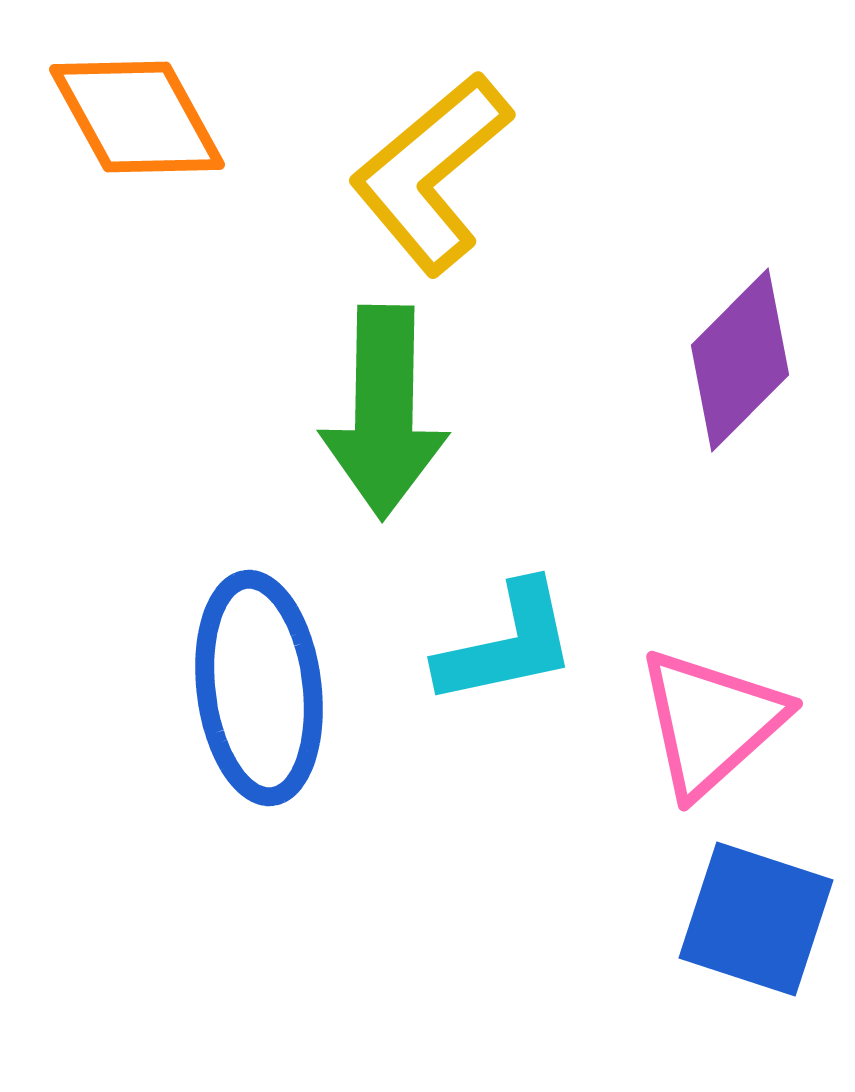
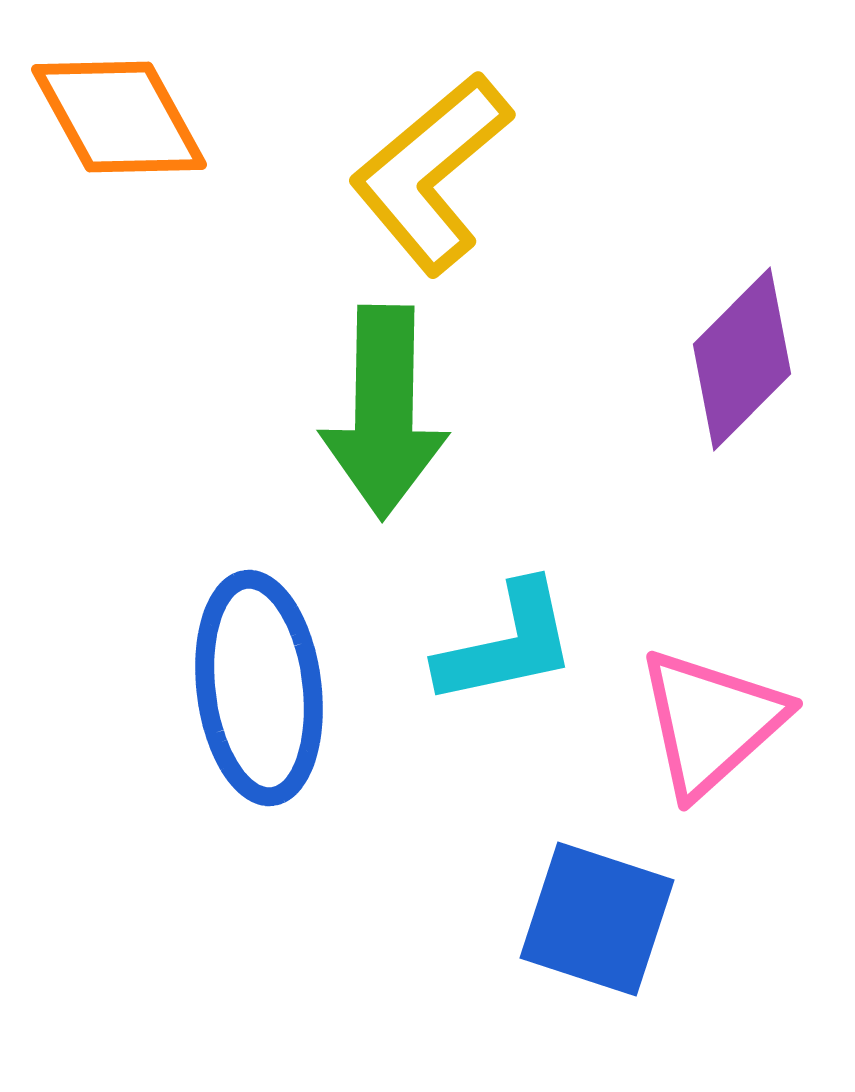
orange diamond: moved 18 px left
purple diamond: moved 2 px right, 1 px up
blue square: moved 159 px left
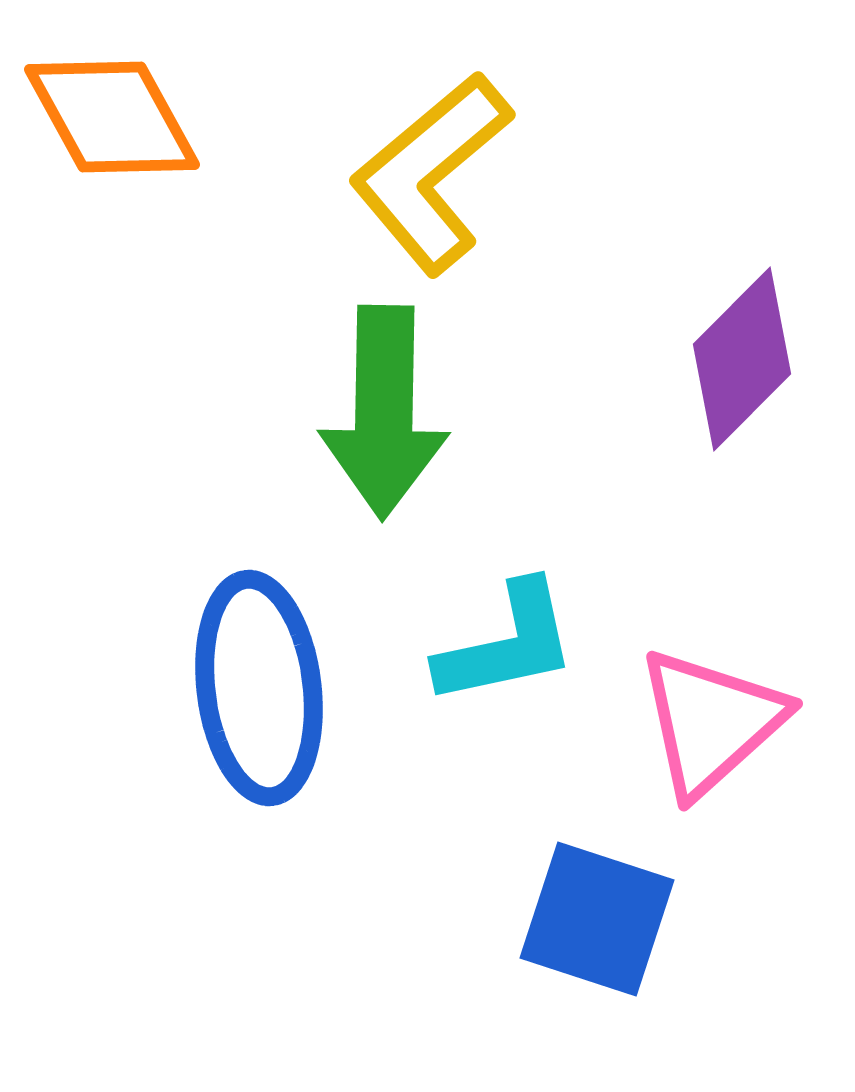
orange diamond: moved 7 px left
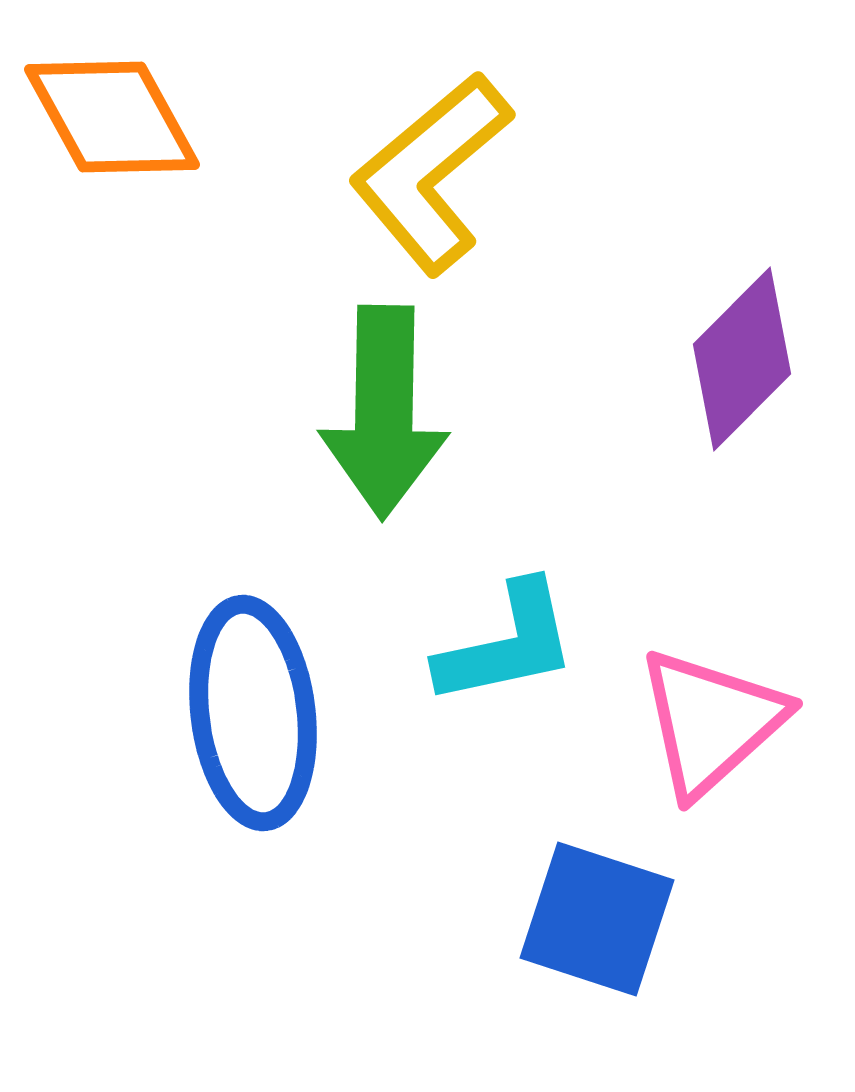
blue ellipse: moved 6 px left, 25 px down
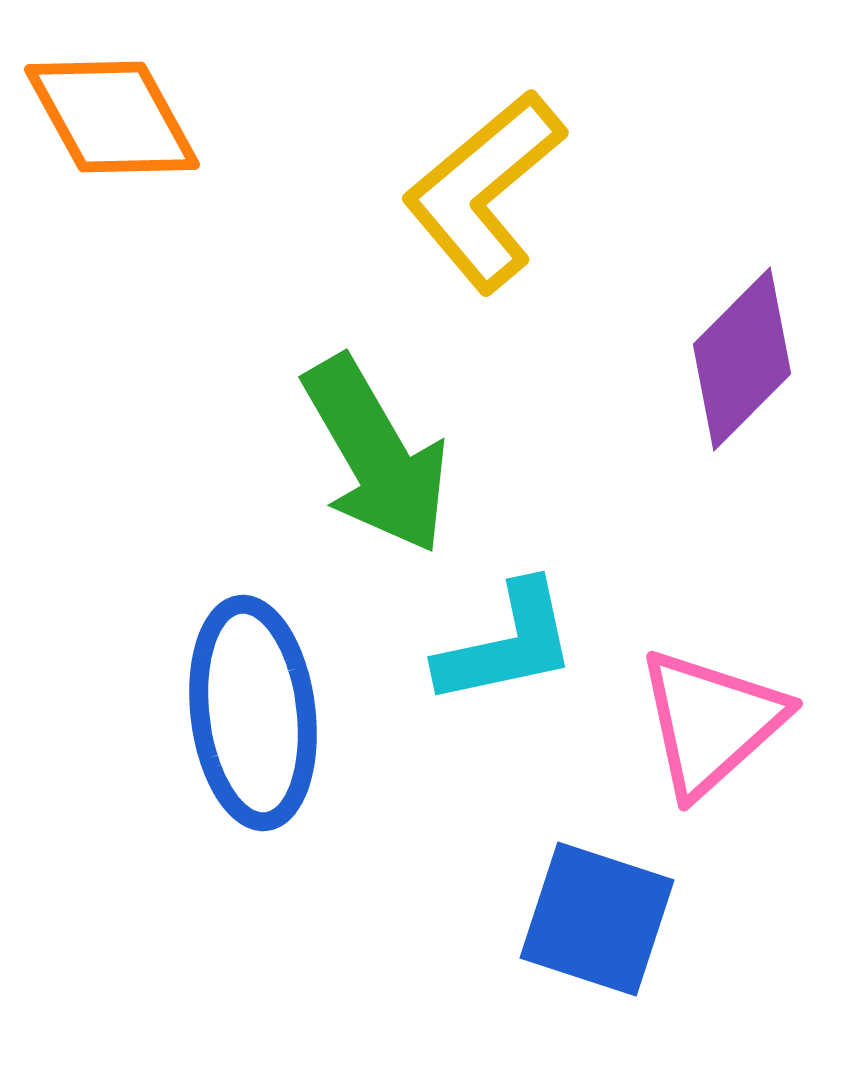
yellow L-shape: moved 53 px right, 18 px down
green arrow: moved 8 px left, 43 px down; rotated 31 degrees counterclockwise
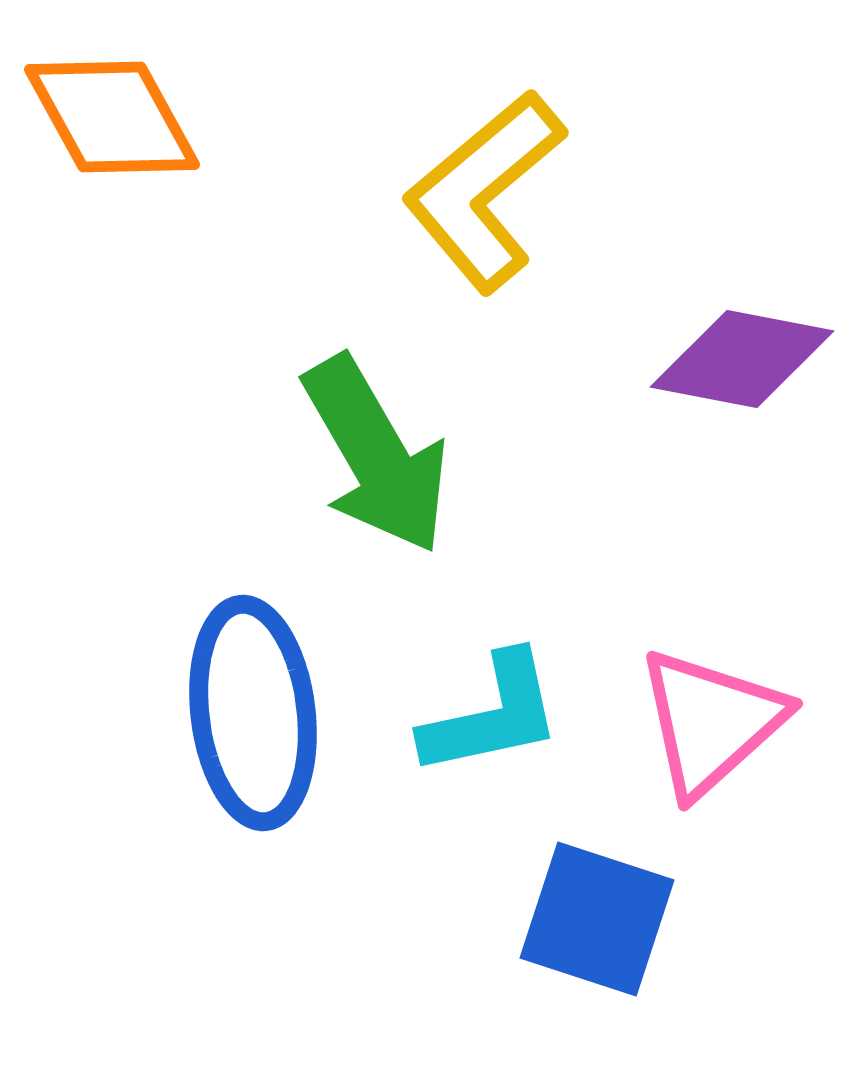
purple diamond: rotated 56 degrees clockwise
cyan L-shape: moved 15 px left, 71 px down
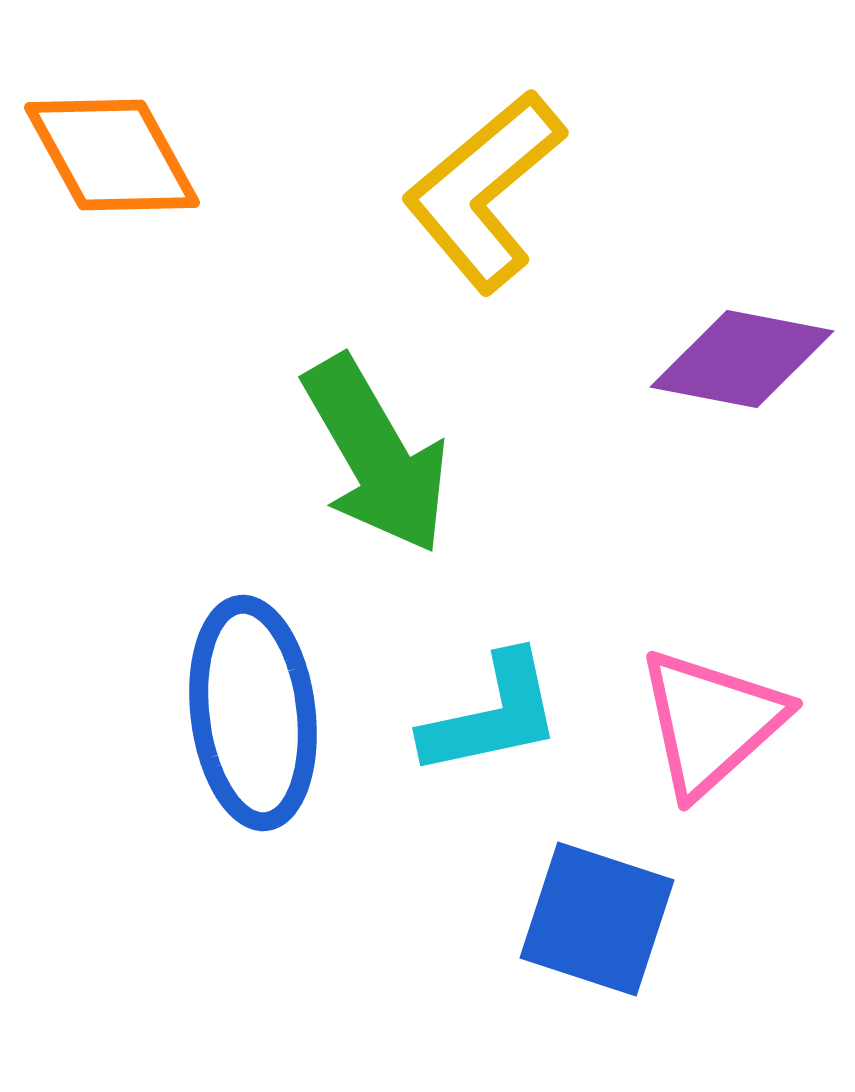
orange diamond: moved 38 px down
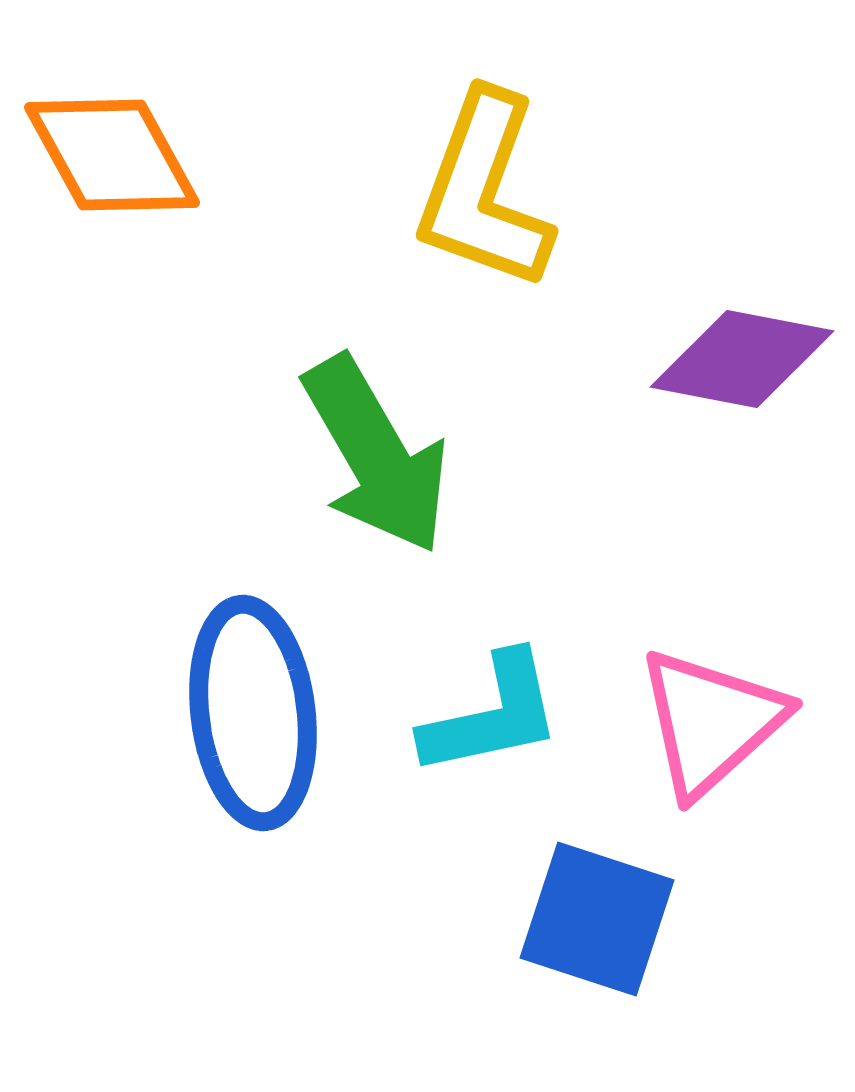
yellow L-shape: rotated 30 degrees counterclockwise
